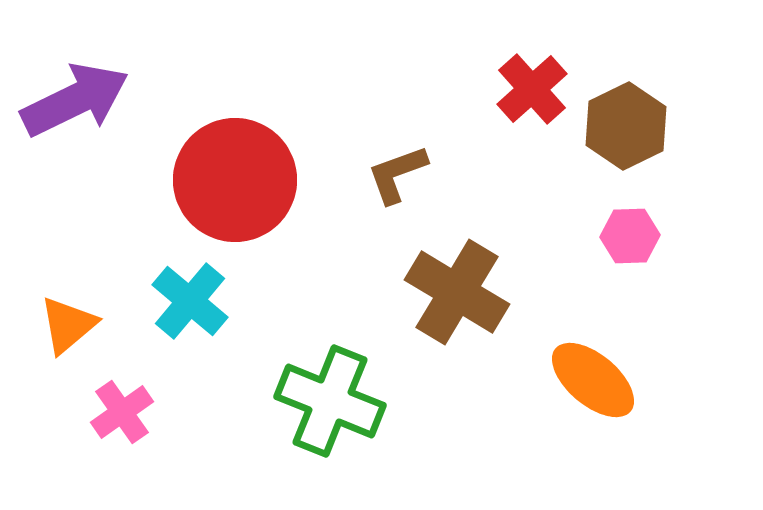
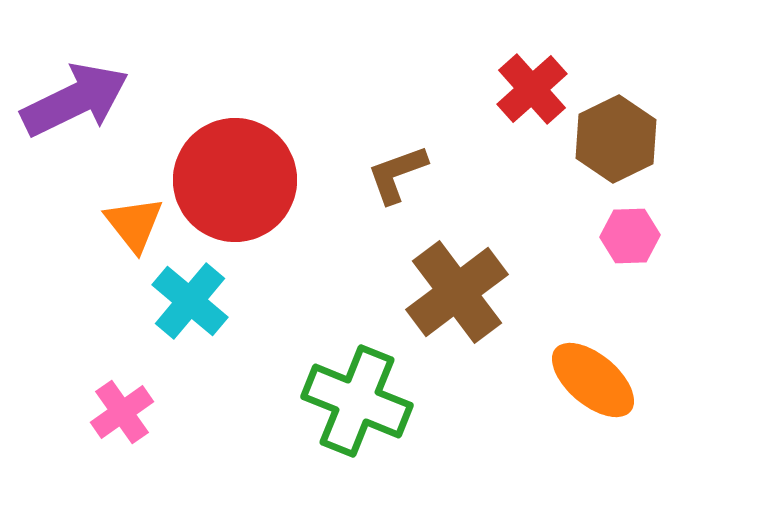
brown hexagon: moved 10 px left, 13 px down
brown cross: rotated 22 degrees clockwise
orange triangle: moved 66 px right, 101 px up; rotated 28 degrees counterclockwise
green cross: moved 27 px right
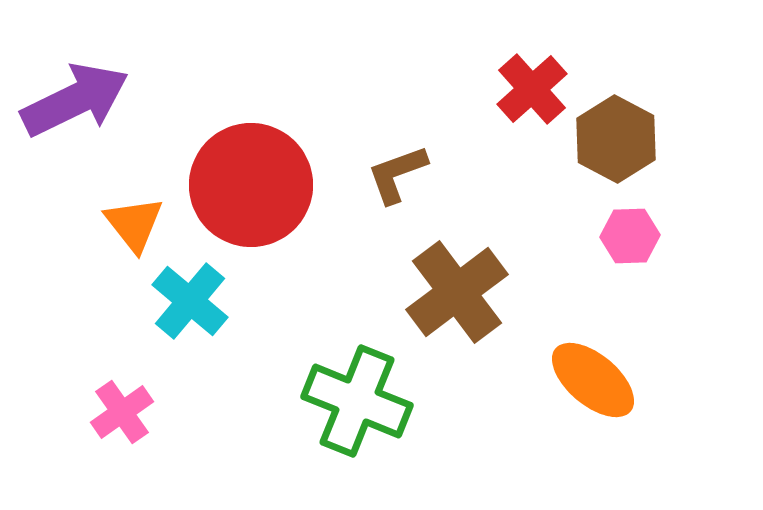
brown hexagon: rotated 6 degrees counterclockwise
red circle: moved 16 px right, 5 px down
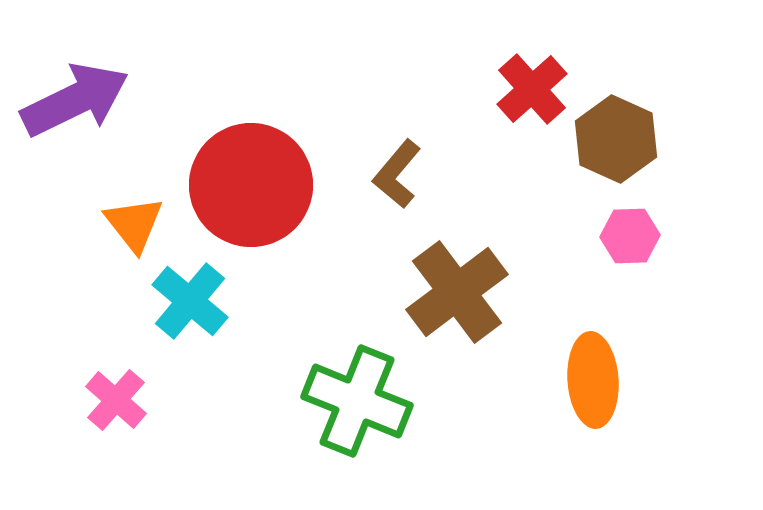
brown hexagon: rotated 4 degrees counterclockwise
brown L-shape: rotated 30 degrees counterclockwise
orange ellipse: rotated 46 degrees clockwise
pink cross: moved 6 px left, 12 px up; rotated 14 degrees counterclockwise
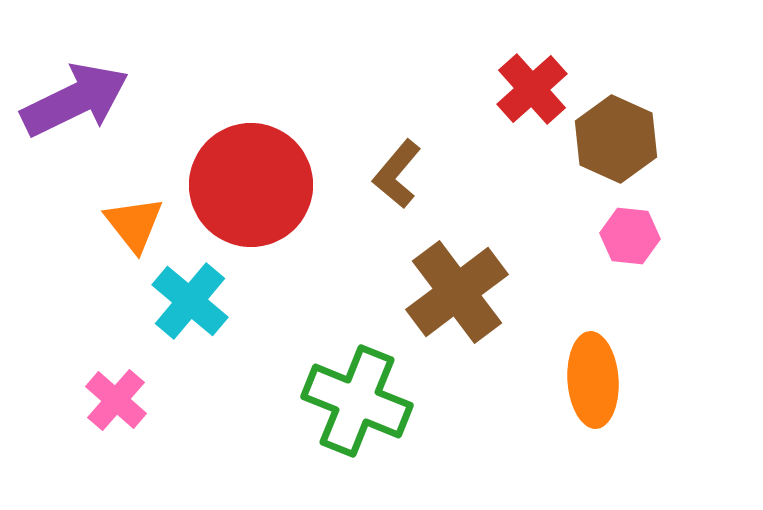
pink hexagon: rotated 8 degrees clockwise
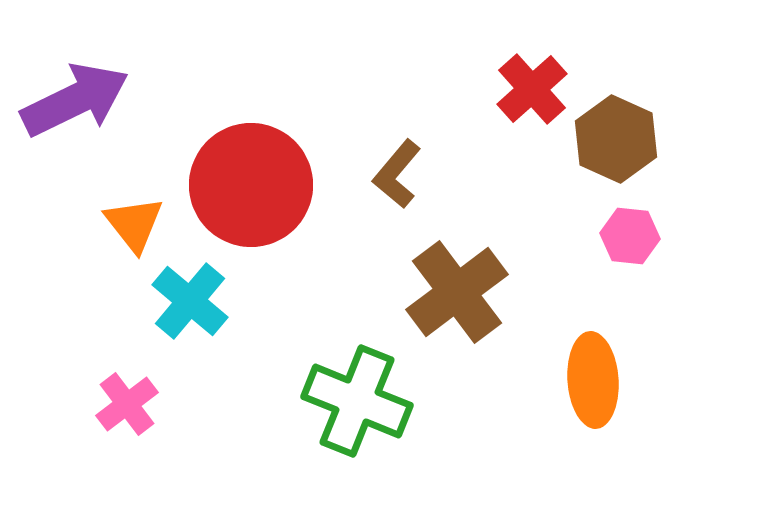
pink cross: moved 11 px right, 4 px down; rotated 12 degrees clockwise
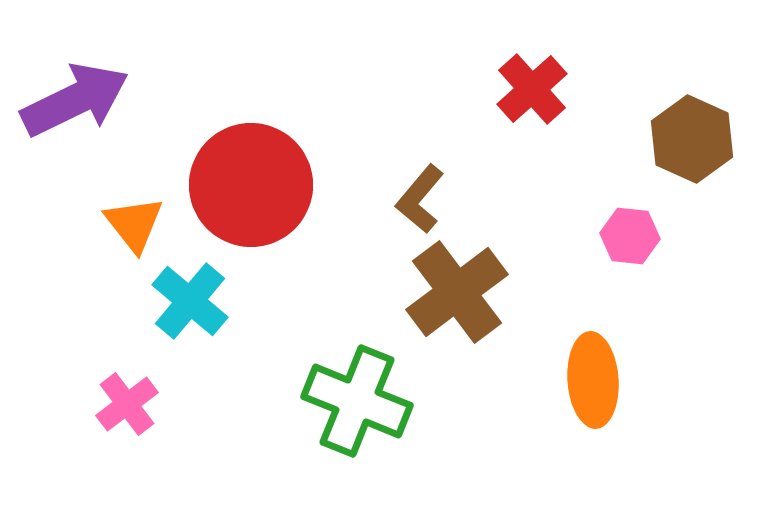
brown hexagon: moved 76 px right
brown L-shape: moved 23 px right, 25 px down
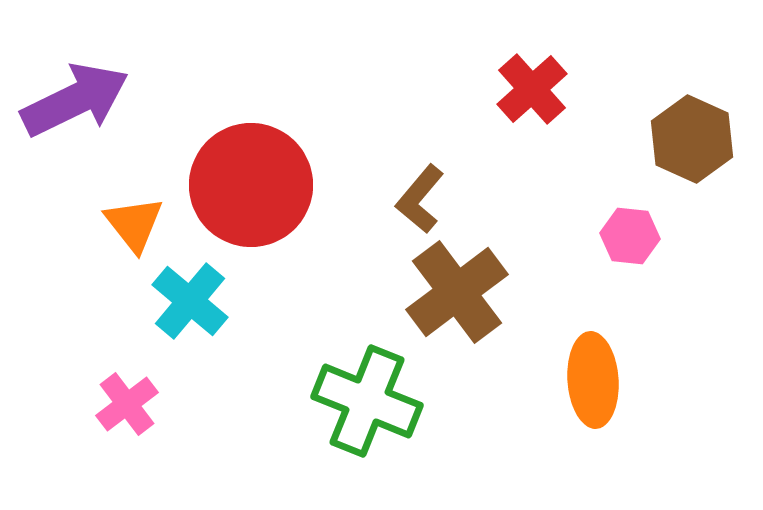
green cross: moved 10 px right
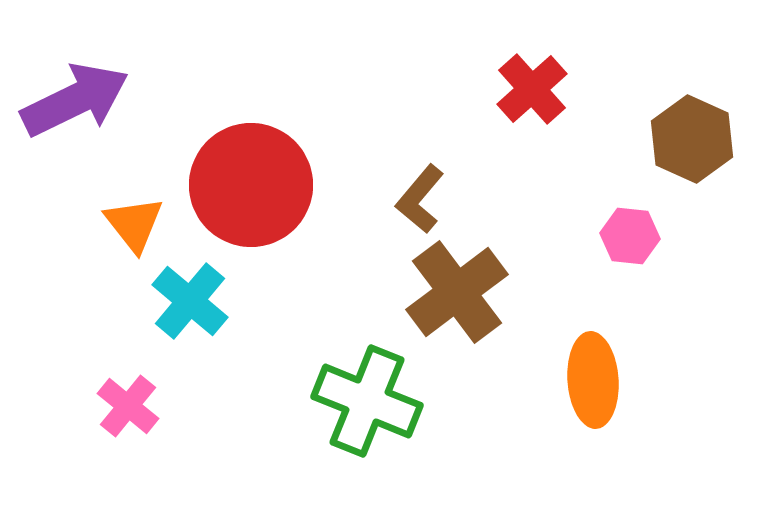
pink cross: moved 1 px right, 2 px down; rotated 14 degrees counterclockwise
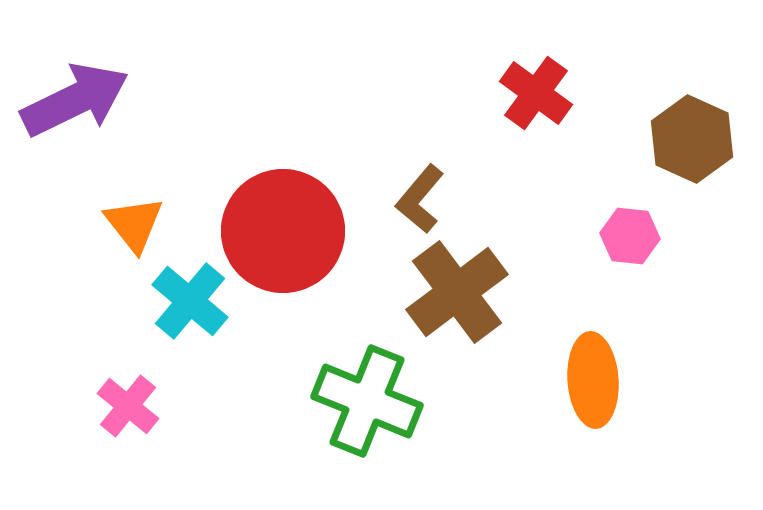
red cross: moved 4 px right, 4 px down; rotated 12 degrees counterclockwise
red circle: moved 32 px right, 46 px down
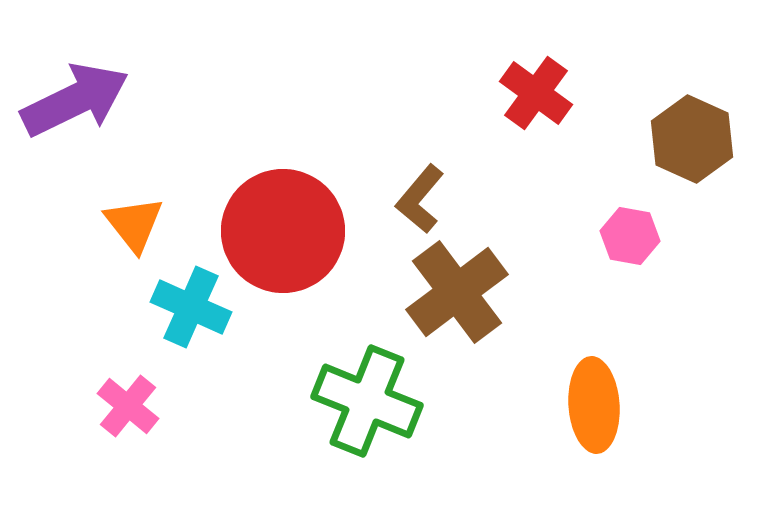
pink hexagon: rotated 4 degrees clockwise
cyan cross: moved 1 px right, 6 px down; rotated 16 degrees counterclockwise
orange ellipse: moved 1 px right, 25 px down
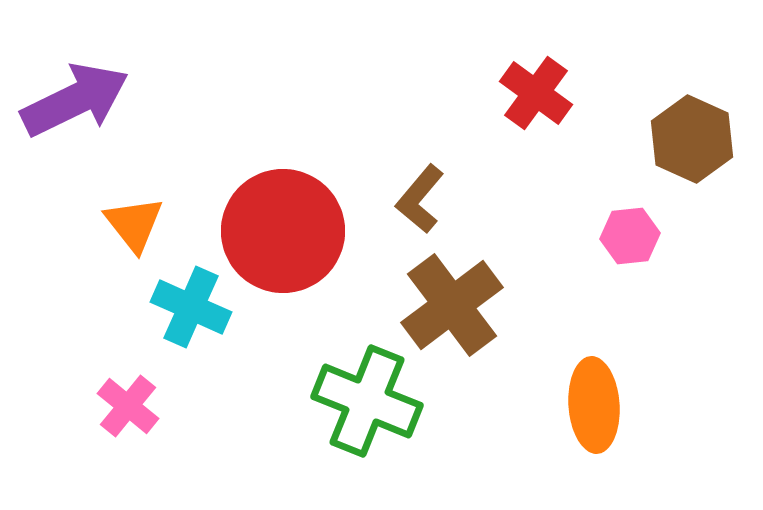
pink hexagon: rotated 16 degrees counterclockwise
brown cross: moved 5 px left, 13 px down
